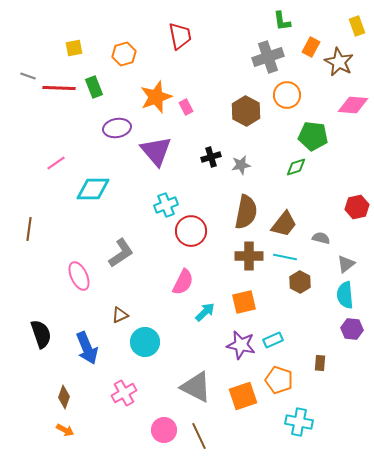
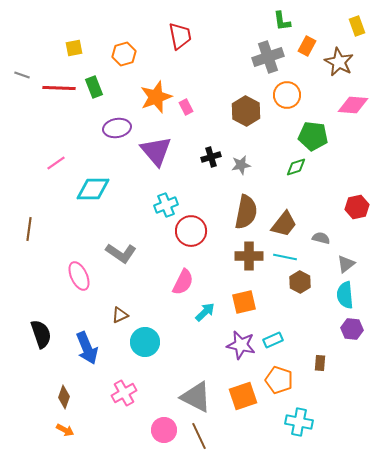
orange rectangle at (311, 47): moved 4 px left, 1 px up
gray line at (28, 76): moved 6 px left, 1 px up
gray L-shape at (121, 253): rotated 68 degrees clockwise
gray triangle at (196, 387): moved 10 px down
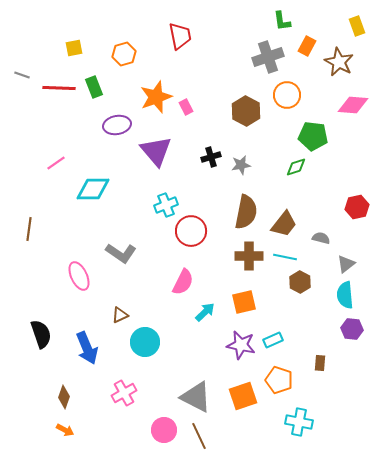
purple ellipse at (117, 128): moved 3 px up
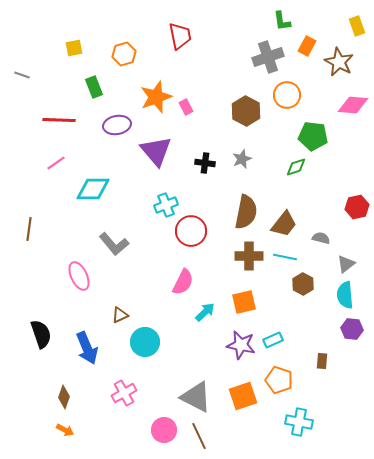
red line at (59, 88): moved 32 px down
black cross at (211, 157): moved 6 px left, 6 px down; rotated 24 degrees clockwise
gray star at (241, 165): moved 1 px right, 6 px up; rotated 12 degrees counterclockwise
gray L-shape at (121, 253): moved 7 px left, 9 px up; rotated 16 degrees clockwise
brown hexagon at (300, 282): moved 3 px right, 2 px down
brown rectangle at (320, 363): moved 2 px right, 2 px up
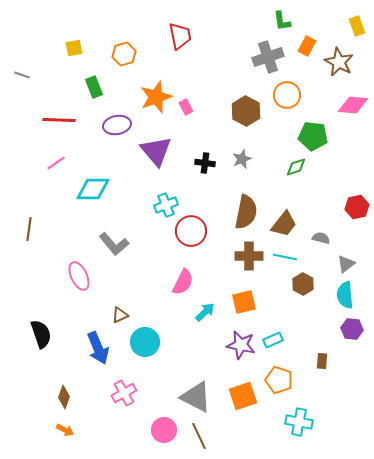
blue arrow at (87, 348): moved 11 px right
